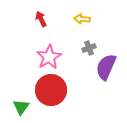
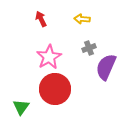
red circle: moved 4 px right, 1 px up
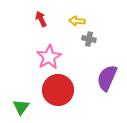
yellow arrow: moved 5 px left, 2 px down
gray cross: moved 9 px up; rotated 32 degrees clockwise
purple semicircle: moved 1 px right, 11 px down
red circle: moved 3 px right, 1 px down
